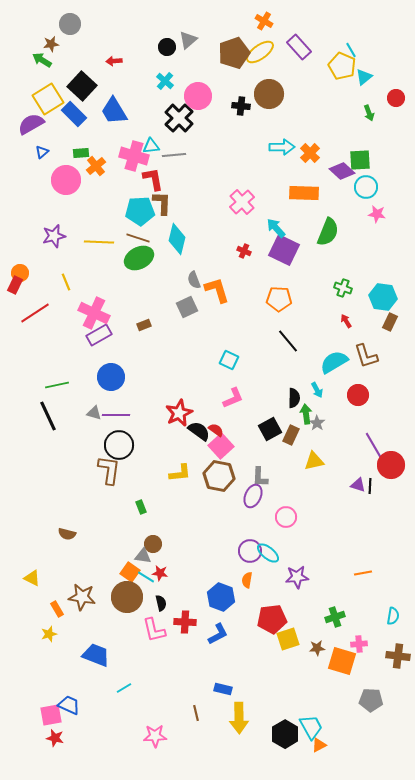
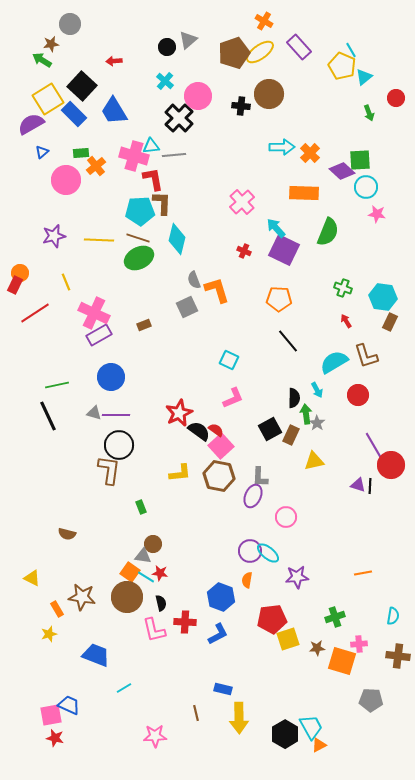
yellow line at (99, 242): moved 2 px up
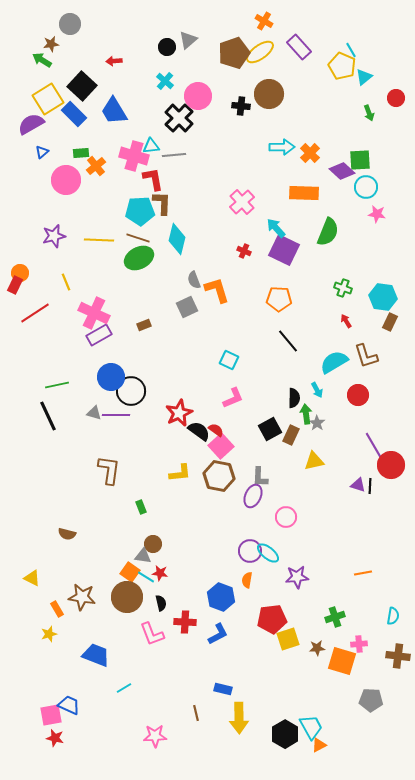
black circle at (119, 445): moved 12 px right, 54 px up
pink L-shape at (154, 630): moved 2 px left, 4 px down; rotated 8 degrees counterclockwise
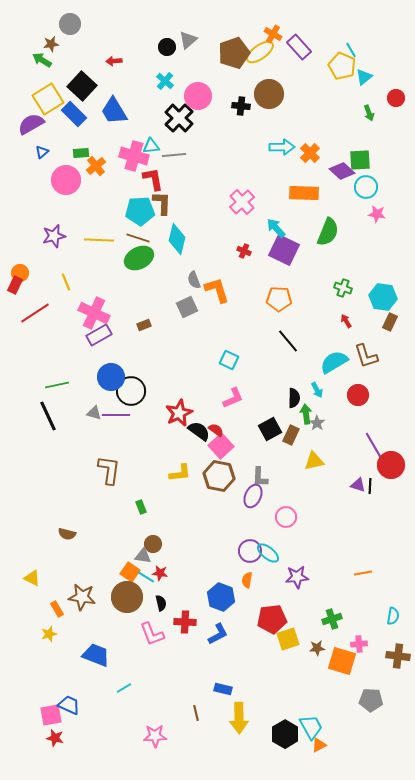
orange cross at (264, 21): moved 9 px right, 13 px down
green cross at (335, 617): moved 3 px left, 2 px down
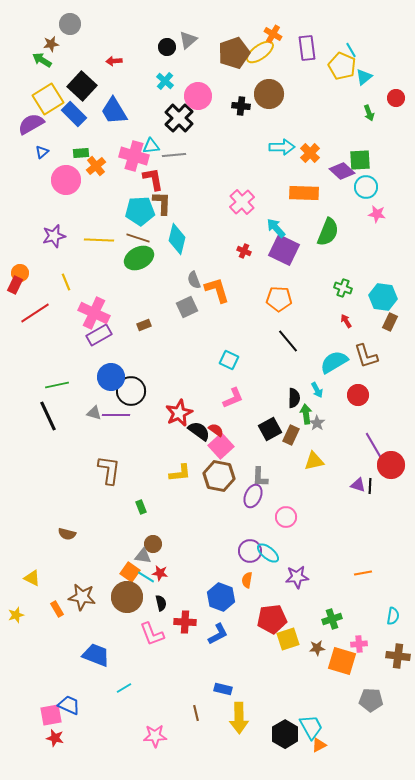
purple rectangle at (299, 47): moved 8 px right, 1 px down; rotated 35 degrees clockwise
yellow star at (49, 634): moved 33 px left, 19 px up
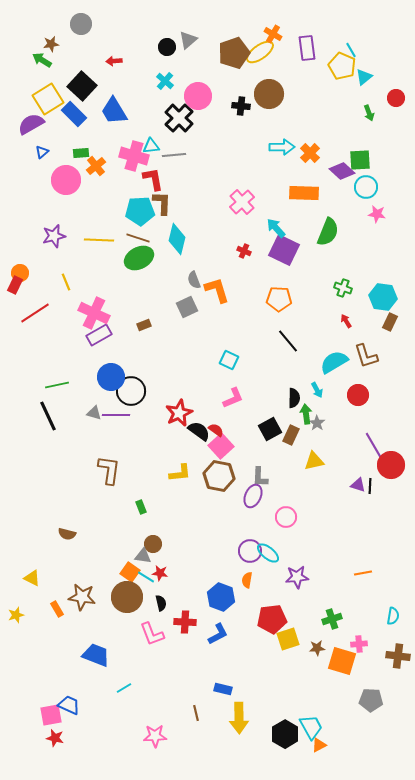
gray circle at (70, 24): moved 11 px right
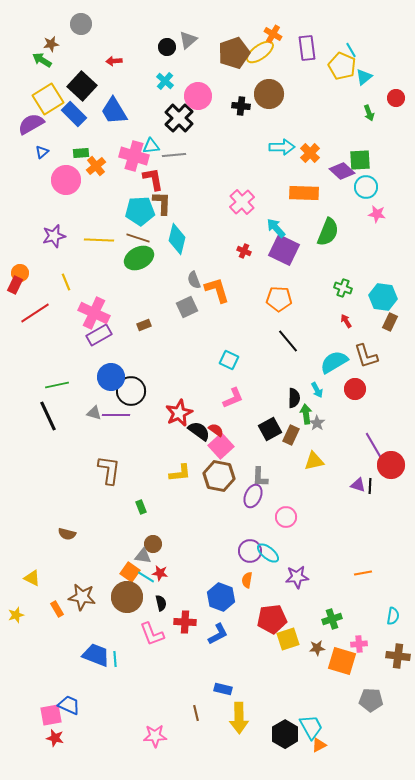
red circle at (358, 395): moved 3 px left, 6 px up
cyan line at (124, 688): moved 9 px left, 29 px up; rotated 63 degrees counterclockwise
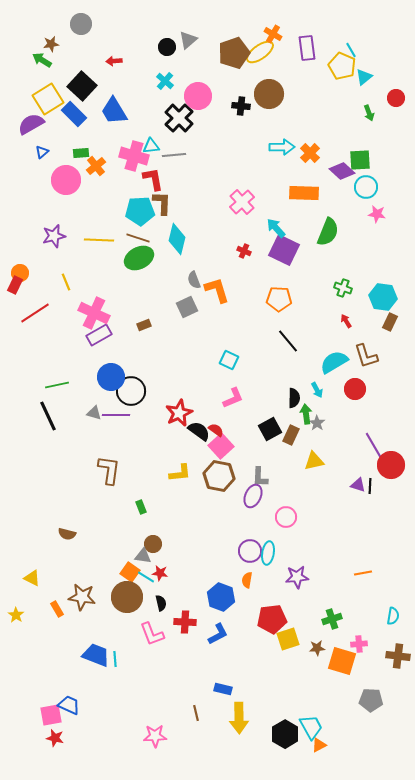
cyan ellipse at (268, 553): rotated 60 degrees clockwise
yellow star at (16, 615): rotated 21 degrees counterclockwise
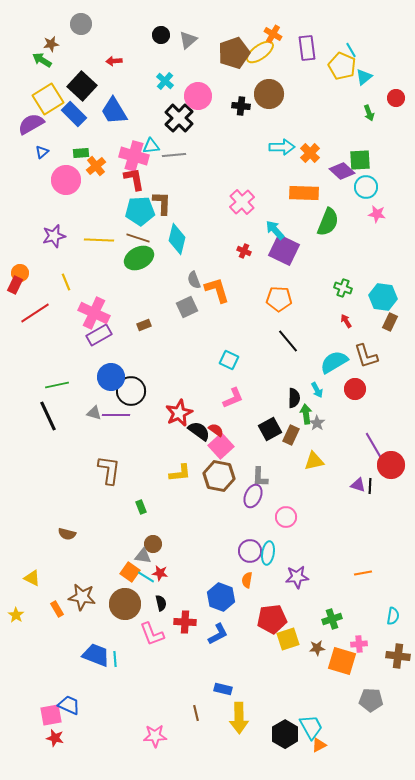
black circle at (167, 47): moved 6 px left, 12 px up
red L-shape at (153, 179): moved 19 px left
cyan arrow at (276, 228): moved 1 px left, 2 px down
green semicircle at (328, 232): moved 10 px up
brown circle at (127, 597): moved 2 px left, 7 px down
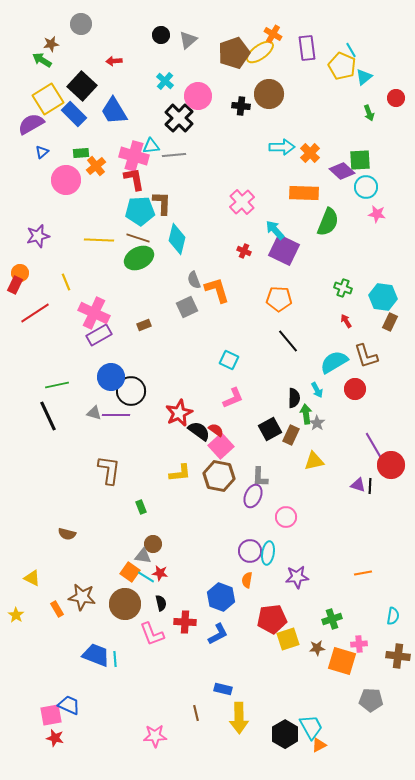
purple star at (54, 236): moved 16 px left
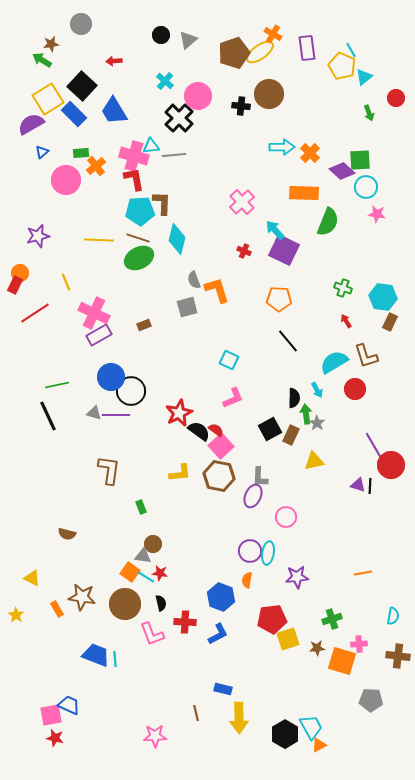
gray square at (187, 307): rotated 10 degrees clockwise
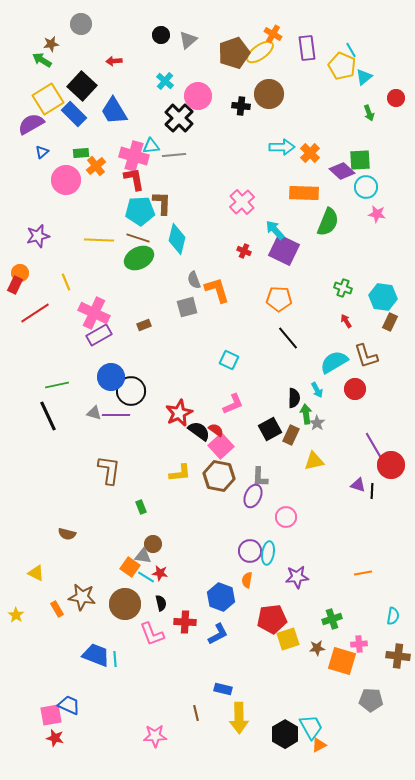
black line at (288, 341): moved 3 px up
pink L-shape at (233, 398): moved 6 px down
black line at (370, 486): moved 2 px right, 5 px down
orange square at (130, 572): moved 5 px up
yellow triangle at (32, 578): moved 4 px right, 5 px up
